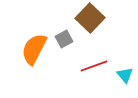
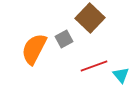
cyan triangle: moved 4 px left
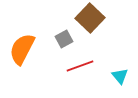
orange semicircle: moved 12 px left
red line: moved 14 px left
cyan triangle: moved 1 px left, 1 px down
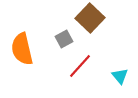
orange semicircle: rotated 40 degrees counterclockwise
red line: rotated 28 degrees counterclockwise
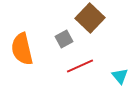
red line: rotated 24 degrees clockwise
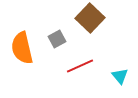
gray square: moved 7 px left
orange semicircle: moved 1 px up
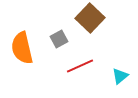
gray square: moved 2 px right
cyan triangle: rotated 30 degrees clockwise
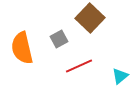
red line: moved 1 px left
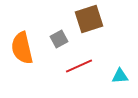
brown square: moved 1 px left, 1 px down; rotated 28 degrees clockwise
cyan triangle: rotated 36 degrees clockwise
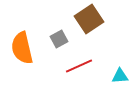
brown square: rotated 16 degrees counterclockwise
